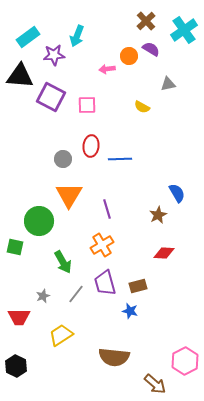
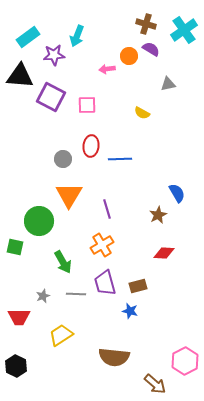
brown cross: moved 3 px down; rotated 30 degrees counterclockwise
yellow semicircle: moved 6 px down
gray line: rotated 54 degrees clockwise
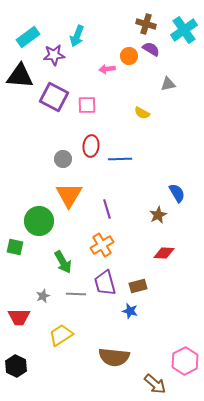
purple square: moved 3 px right
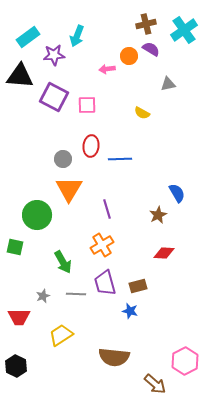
brown cross: rotated 30 degrees counterclockwise
orange triangle: moved 6 px up
green circle: moved 2 px left, 6 px up
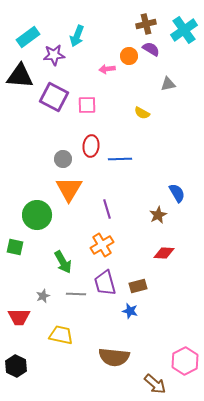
yellow trapezoid: rotated 45 degrees clockwise
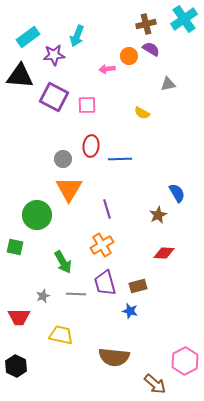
cyan cross: moved 11 px up
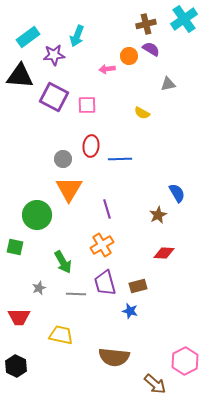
gray star: moved 4 px left, 8 px up
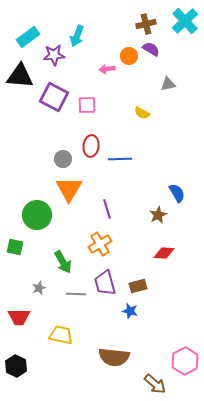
cyan cross: moved 1 px right, 2 px down; rotated 8 degrees counterclockwise
orange cross: moved 2 px left, 1 px up
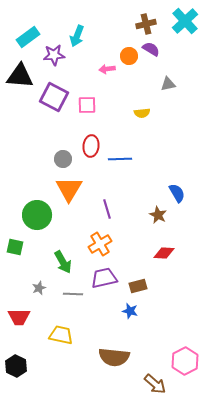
yellow semicircle: rotated 35 degrees counterclockwise
brown star: rotated 18 degrees counterclockwise
purple trapezoid: moved 1 px left, 5 px up; rotated 92 degrees clockwise
gray line: moved 3 px left
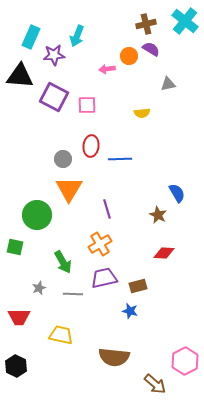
cyan cross: rotated 8 degrees counterclockwise
cyan rectangle: moved 3 px right; rotated 30 degrees counterclockwise
